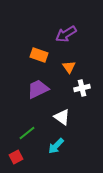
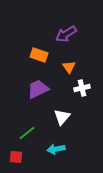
white triangle: rotated 36 degrees clockwise
cyan arrow: moved 3 px down; rotated 36 degrees clockwise
red square: rotated 32 degrees clockwise
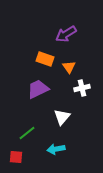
orange rectangle: moved 6 px right, 4 px down
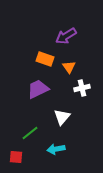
purple arrow: moved 2 px down
green line: moved 3 px right
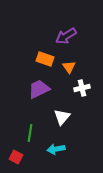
purple trapezoid: moved 1 px right
green line: rotated 42 degrees counterclockwise
red square: rotated 24 degrees clockwise
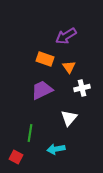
purple trapezoid: moved 3 px right, 1 px down
white triangle: moved 7 px right, 1 px down
